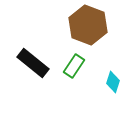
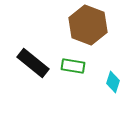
green rectangle: moved 1 px left; rotated 65 degrees clockwise
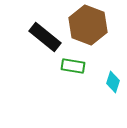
black rectangle: moved 12 px right, 26 px up
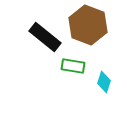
cyan diamond: moved 9 px left
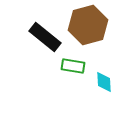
brown hexagon: rotated 24 degrees clockwise
cyan diamond: rotated 20 degrees counterclockwise
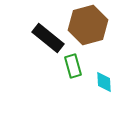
black rectangle: moved 3 px right, 1 px down
green rectangle: rotated 65 degrees clockwise
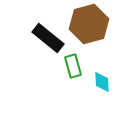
brown hexagon: moved 1 px right, 1 px up
cyan diamond: moved 2 px left
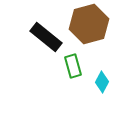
black rectangle: moved 2 px left, 1 px up
cyan diamond: rotated 30 degrees clockwise
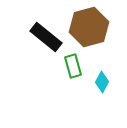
brown hexagon: moved 3 px down
